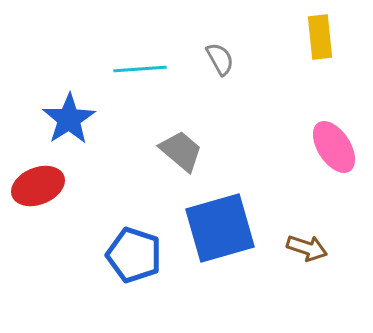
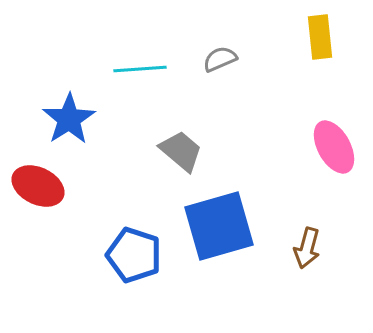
gray semicircle: rotated 84 degrees counterclockwise
pink ellipse: rotated 4 degrees clockwise
red ellipse: rotated 48 degrees clockwise
blue square: moved 1 px left, 2 px up
brown arrow: rotated 87 degrees clockwise
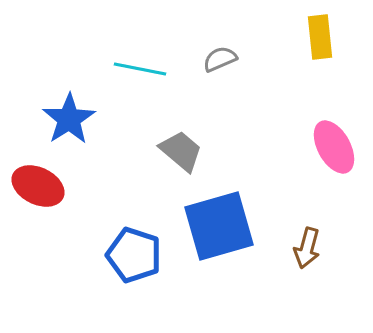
cyan line: rotated 15 degrees clockwise
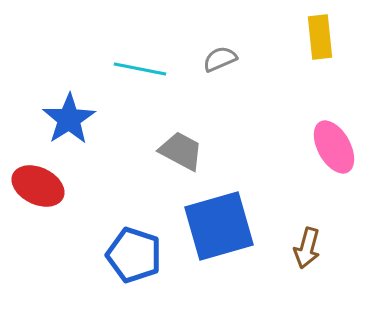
gray trapezoid: rotated 12 degrees counterclockwise
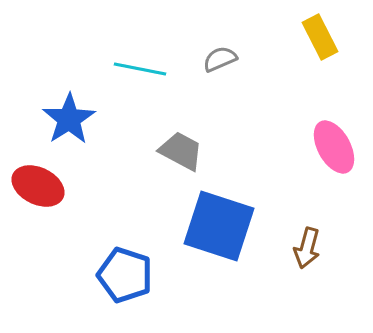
yellow rectangle: rotated 21 degrees counterclockwise
blue square: rotated 34 degrees clockwise
blue pentagon: moved 9 px left, 20 px down
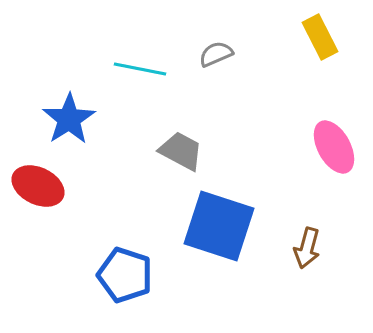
gray semicircle: moved 4 px left, 5 px up
